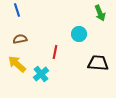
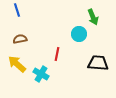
green arrow: moved 7 px left, 4 px down
red line: moved 2 px right, 2 px down
cyan cross: rotated 21 degrees counterclockwise
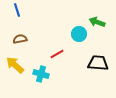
green arrow: moved 4 px right, 5 px down; rotated 133 degrees clockwise
red line: rotated 48 degrees clockwise
yellow arrow: moved 2 px left, 1 px down
cyan cross: rotated 14 degrees counterclockwise
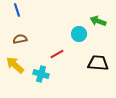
green arrow: moved 1 px right, 1 px up
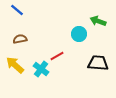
blue line: rotated 32 degrees counterclockwise
red line: moved 2 px down
cyan cross: moved 5 px up; rotated 21 degrees clockwise
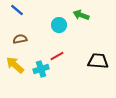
green arrow: moved 17 px left, 6 px up
cyan circle: moved 20 px left, 9 px up
black trapezoid: moved 2 px up
cyan cross: rotated 35 degrees clockwise
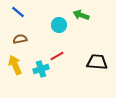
blue line: moved 1 px right, 2 px down
black trapezoid: moved 1 px left, 1 px down
yellow arrow: rotated 24 degrees clockwise
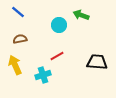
cyan cross: moved 2 px right, 6 px down
